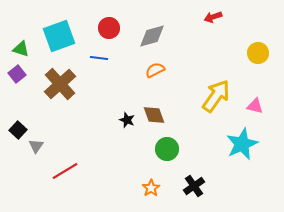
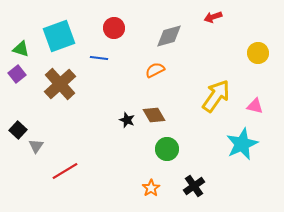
red circle: moved 5 px right
gray diamond: moved 17 px right
brown diamond: rotated 10 degrees counterclockwise
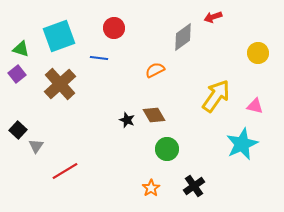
gray diamond: moved 14 px right, 1 px down; rotated 20 degrees counterclockwise
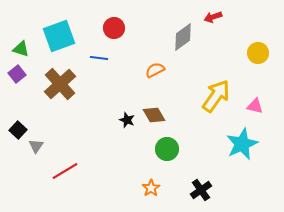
black cross: moved 7 px right, 4 px down
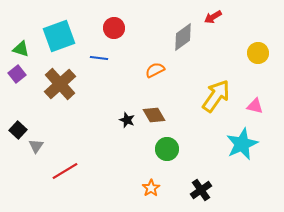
red arrow: rotated 12 degrees counterclockwise
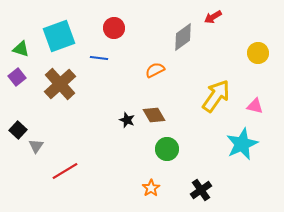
purple square: moved 3 px down
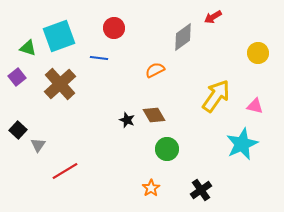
green triangle: moved 7 px right, 1 px up
gray triangle: moved 2 px right, 1 px up
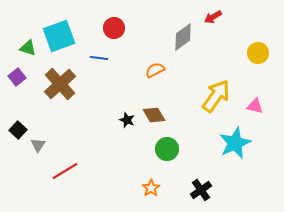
cyan star: moved 7 px left, 1 px up
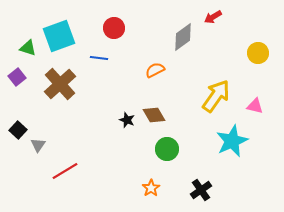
cyan star: moved 3 px left, 2 px up
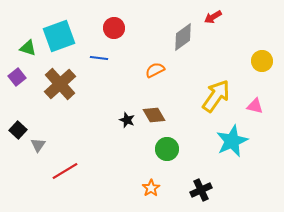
yellow circle: moved 4 px right, 8 px down
black cross: rotated 10 degrees clockwise
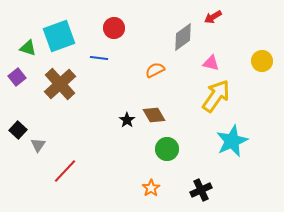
pink triangle: moved 44 px left, 43 px up
black star: rotated 14 degrees clockwise
red line: rotated 16 degrees counterclockwise
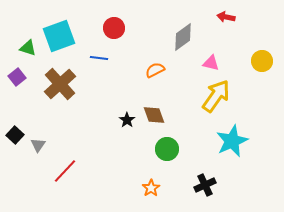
red arrow: moved 13 px right; rotated 42 degrees clockwise
brown diamond: rotated 10 degrees clockwise
black square: moved 3 px left, 5 px down
black cross: moved 4 px right, 5 px up
